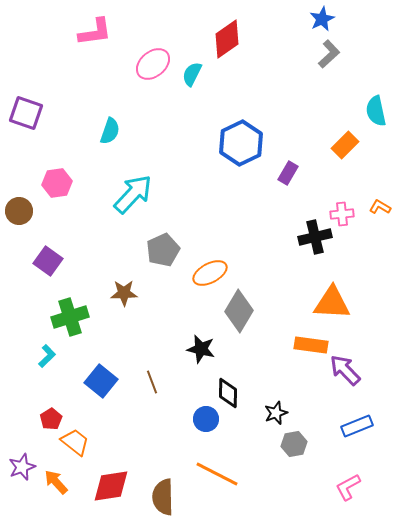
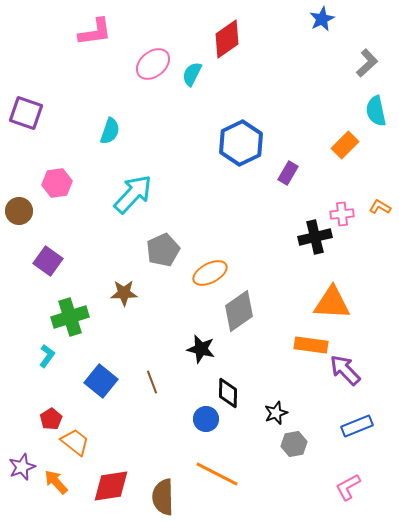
gray L-shape at (329, 54): moved 38 px right, 9 px down
gray diamond at (239, 311): rotated 24 degrees clockwise
cyan L-shape at (47, 356): rotated 10 degrees counterclockwise
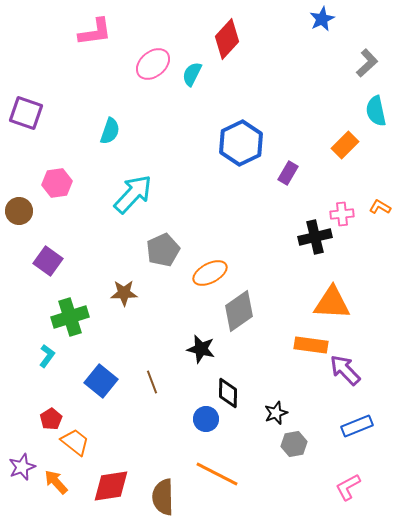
red diamond at (227, 39): rotated 12 degrees counterclockwise
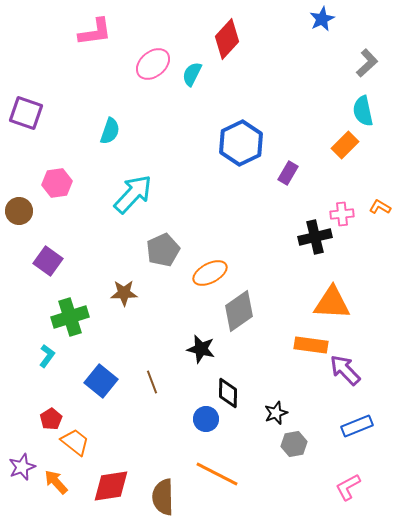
cyan semicircle at (376, 111): moved 13 px left
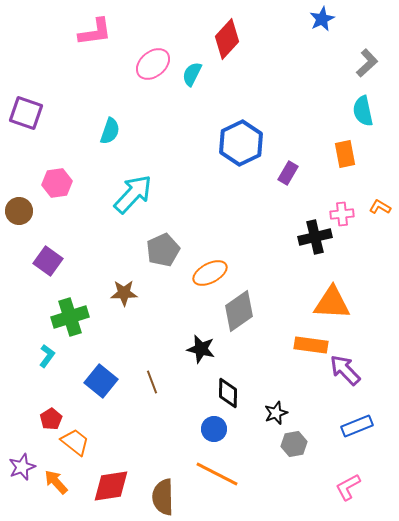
orange rectangle at (345, 145): moved 9 px down; rotated 56 degrees counterclockwise
blue circle at (206, 419): moved 8 px right, 10 px down
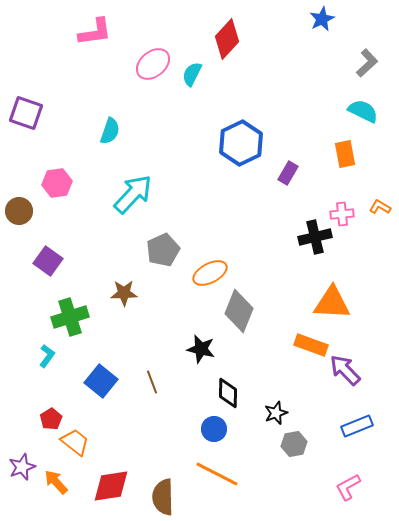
cyan semicircle at (363, 111): rotated 128 degrees clockwise
gray diamond at (239, 311): rotated 33 degrees counterclockwise
orange rectangle at (311, 345): rotated 12 degrees clockwise
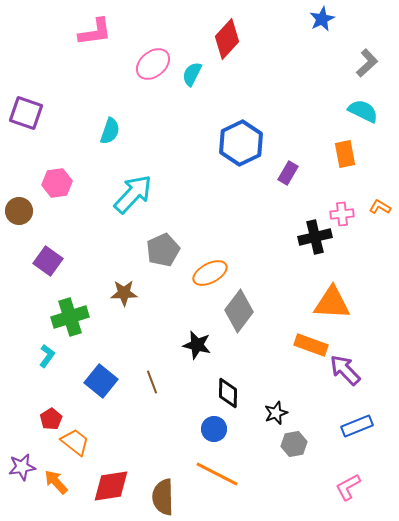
gray diamond at (239, 311): rotated 15 degrees clockwise
black star at (201, 349): moved 4 px left, 4 px up
purple star at (22, 467): rotated 12 degrees clockwise
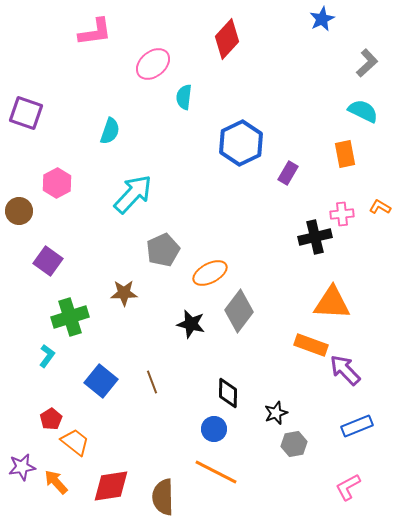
cyan semicircle at (192, 74): moved 8 px left, 23 px down; rotated 20 degrees counterclockwise
pink hexagon at (57, 183): rotated 20 degrees counterclockwise
black star at (197, 345): moved 6 px left, 21 px up
orange line at (217, 474): moved 1 px left, 2 px up
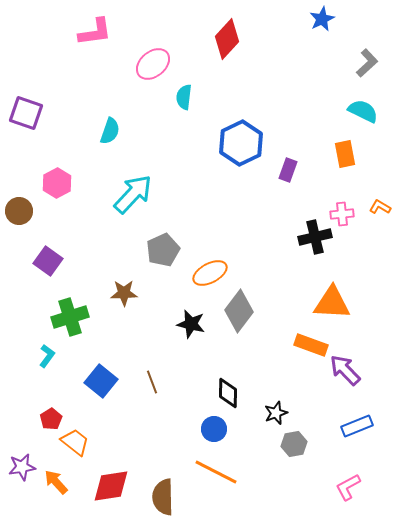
purple rectangle at (288, 173): moved 3 px up; rotated 10 degrees counterclockwise
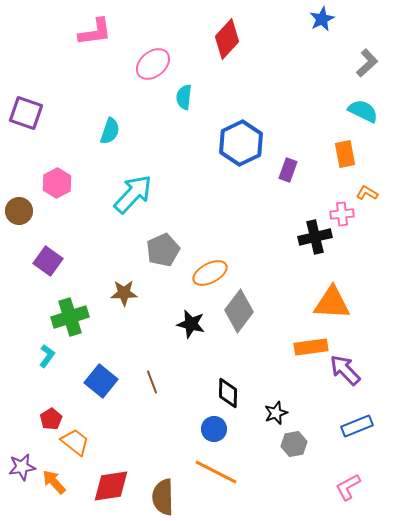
orange L-shape at (380, 207): moved 13 px left, 14 px up
orange rectangle at (311, 345): moved 2 px down; rotated 28 degrees counterclockwise
orange arrow at (56, 482): moved 2 px left
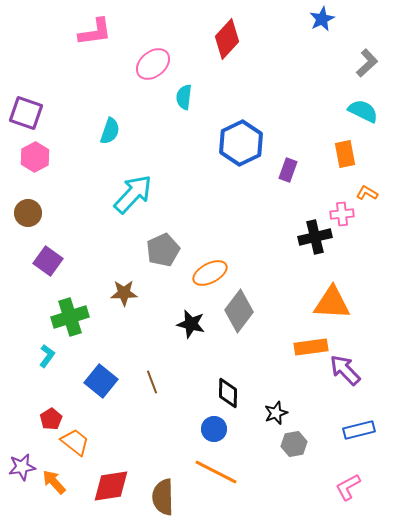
pink hexagon at (57, 183): moved 22 px left, 26 px up
brown circle at (19, 211): moved 9 px right, 2 px down
blue rectangle at (357, 426): moved 2 px right, 4 px down; rotated 8 degrees clockwise
